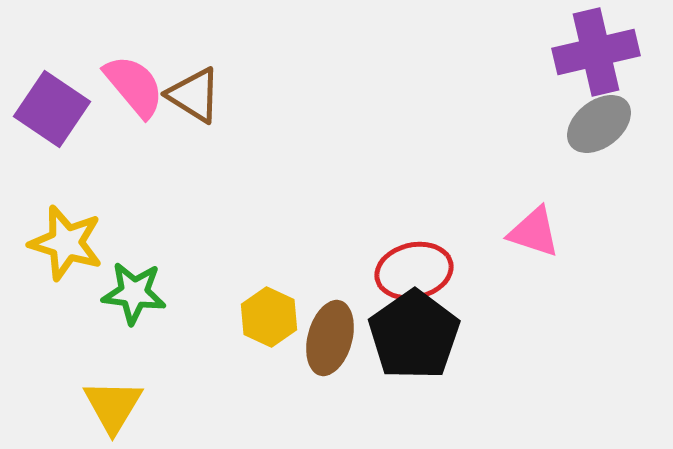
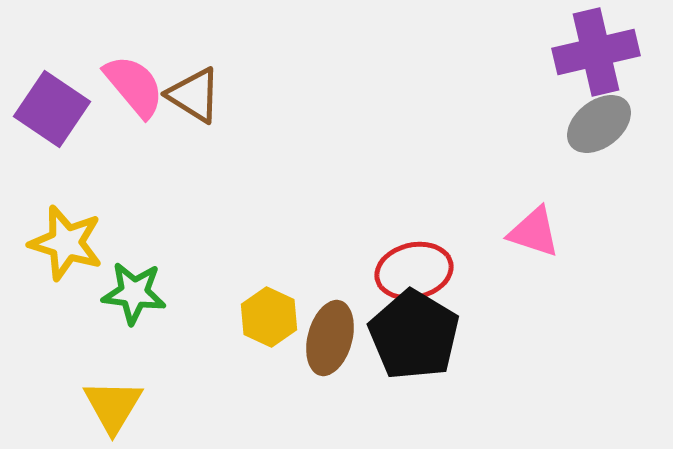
black pentagon: rotated 6 degrees counterclockwise
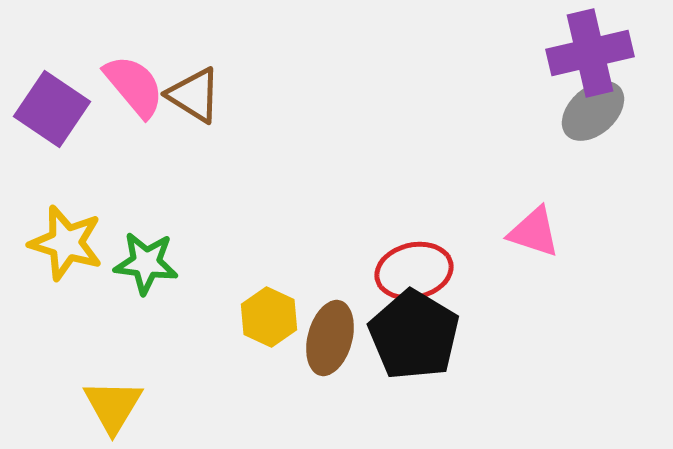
purple cross: moved 6 px left, 1 px down
gray ellipse: moved 6 px left, 13 px up; rotated 4 degrees counterclockwise
green star: moved 12 px right, 30 px up
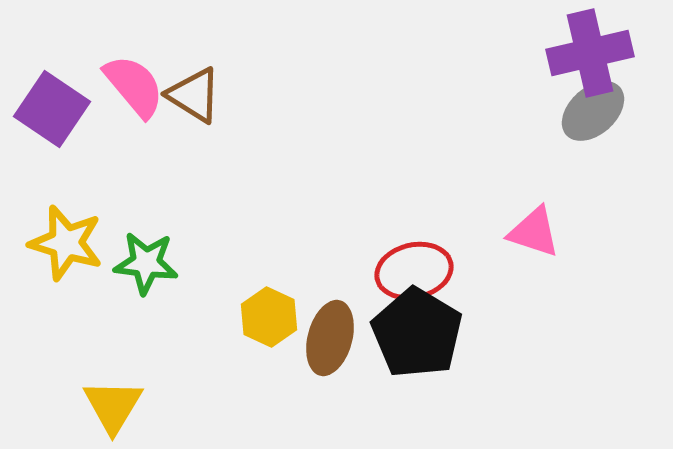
black pentagon: moved 3 px right, 2 px up
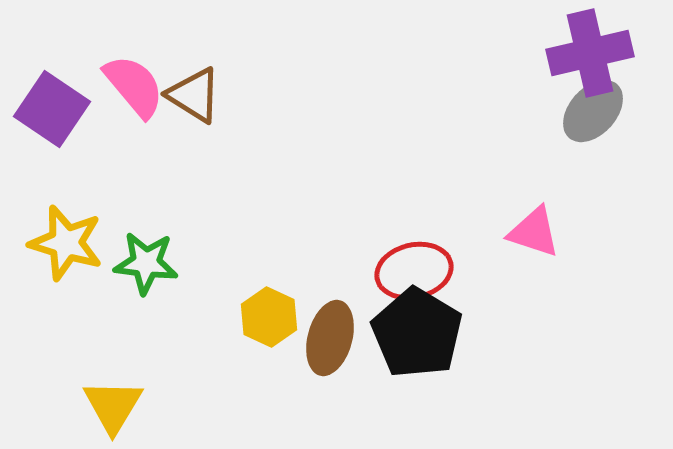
gray ellipse: rotated 6 degrees counterclockwise
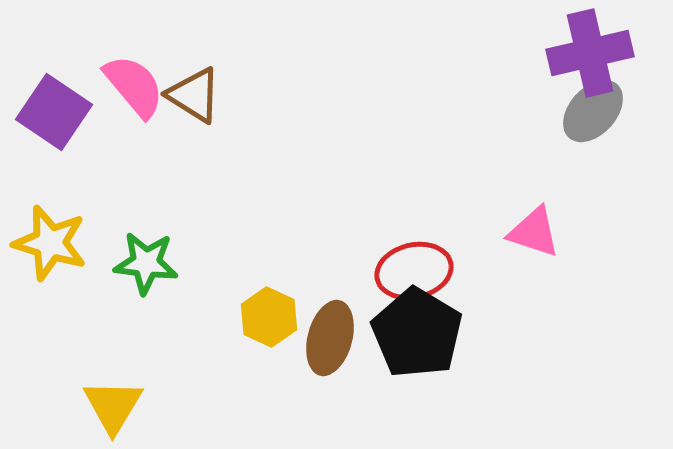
purple square: moved 2 px right, 3 px down
yellow star: moved 16 px left
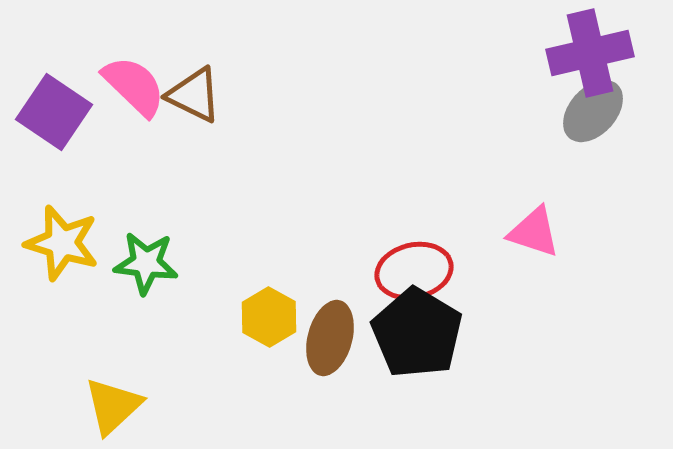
pink semicircle: rotated 6 degrees counterclockwise
brown triangle: rotated 6 degrees counterclockwise
yellow star: moved 12 px right
yellow hexagon: rotated 4 degrees clockwise
yellow triangle: rotated 16 degrees clockwise
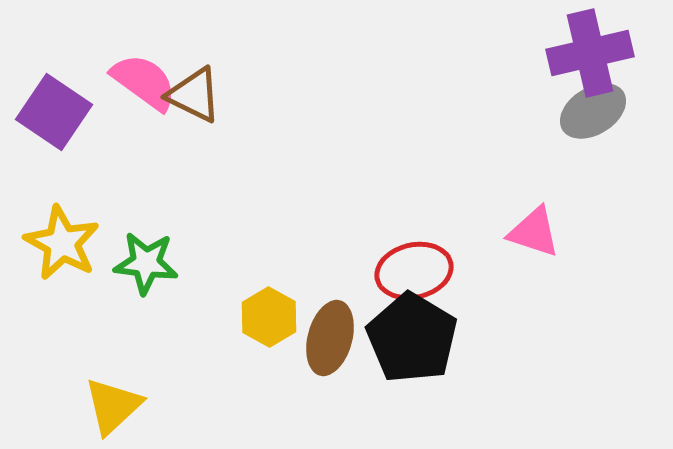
pink semicircle: moved 10 px right, 4 px up; rotated 8 degrees counterclockwise
gray ellipse: rotated 16 degrees clockwise
yellow star: rotated 12 degrees clockwise
black pentagon: moved 5 px left, 5 px down
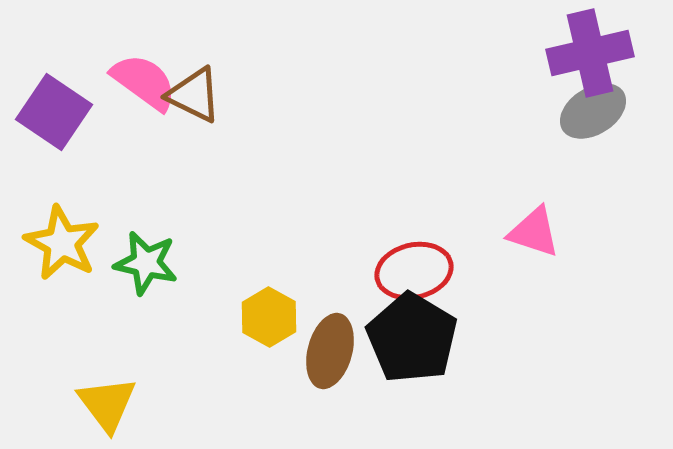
green star: rotated 6 degrees clockwise
brown ellipse: moved 13 px down
yellow triangle: moved 6 px left, 2 px up; rotated 24 degrees counterclockwise
